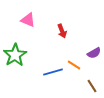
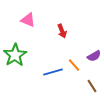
purple semicircle: moved 3 px down
orange line: rotated 16 degrees clockwise
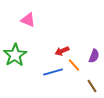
red arrow: moved 20 px down; rotated 88 degrees clockwise
purple semicircle: rotated 40 degrees counterclockwise
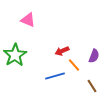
blue line: moved 2 px right, 4 px down
